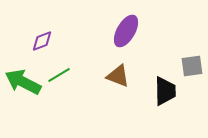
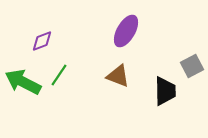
gray square: rotated 20 degrees counterclockwise
green line: rotated 25 degrees counterclockwise
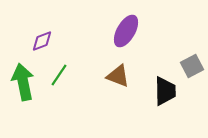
green arrow: rotated 51 degrees clockwise
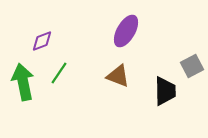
green line: moved 2 px up
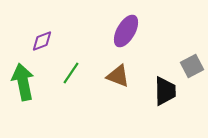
green line: moved 12 px right
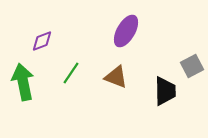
brown triangle: moved 2 px left, 1 px down
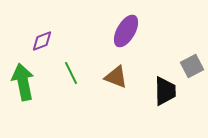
green line: rotated 60 degrees counterclockwise
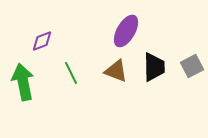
brown triangle: moved 6 px up
black trapezoid: moved 11 px left, 24 px up
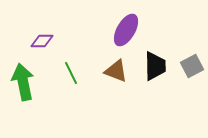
purple ellipse: moved 1 px up
purple diamond: rotated 20 degrees clockwise
black trapezoid: moved 1 px right, 1 px up
